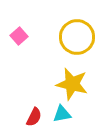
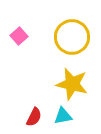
yellow circle: moved 5 px left
cyan triangle: moved 1 px right, 2 px down
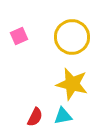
pink square: rotated 18 degrees clockwise
red semicircle: moved 1 px right
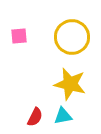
pink square: rotated 18 degrees clockwise
yellow star: moved 2 px left
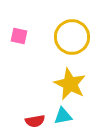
pink square: rotated 18 degrees clockwise
yellow star: rotated 12 degrees clockwise
red semicircle: moved 4 px down; rotated 54 degrees clockwise
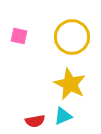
cyan triangle: rotated 12 degrees counterclockwise
